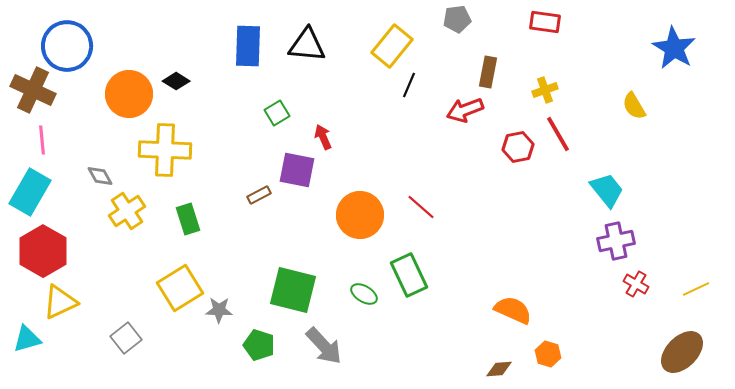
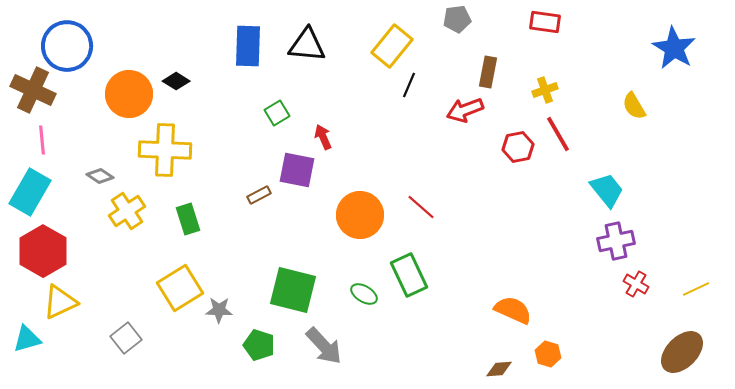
gray diamond at (100, 176): rotated 28 degrees counterclockwise
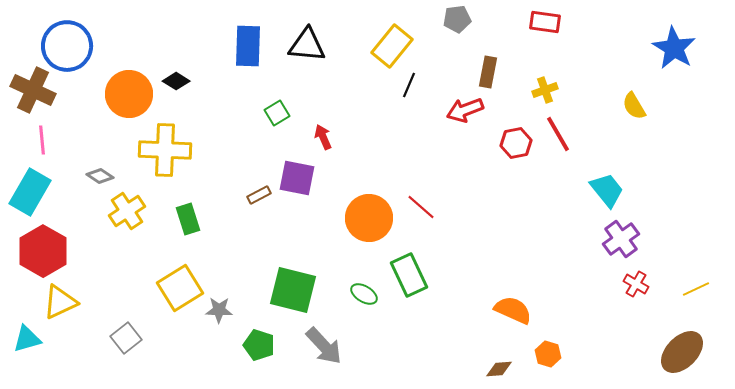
red hexagon at (518, 147): moved 2 px left, 4 px up
purple square at (297, 170): moved 8 px down
orange circle at (360, 215): moved 9 px right, 3 px down
purple cross at (616, 241): moved 5 px right, 2 px up; rotated 24 degrees counterclockwise
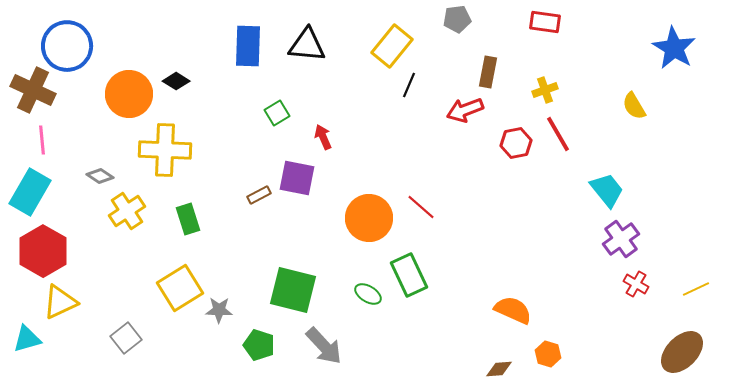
green ellipse at (364, 294): moved 4 px right
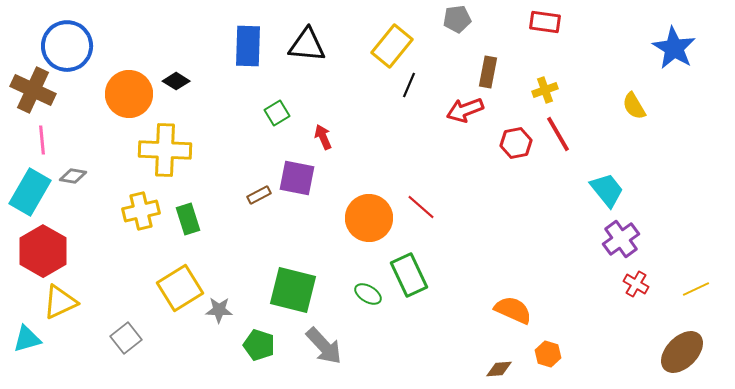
gray diamond at (100, 176): moved 27 px left; rotated 24 degrees counterclockwise
yellow cross at (127, 211): moved 14 px right; rotated 21 degrees clockwise
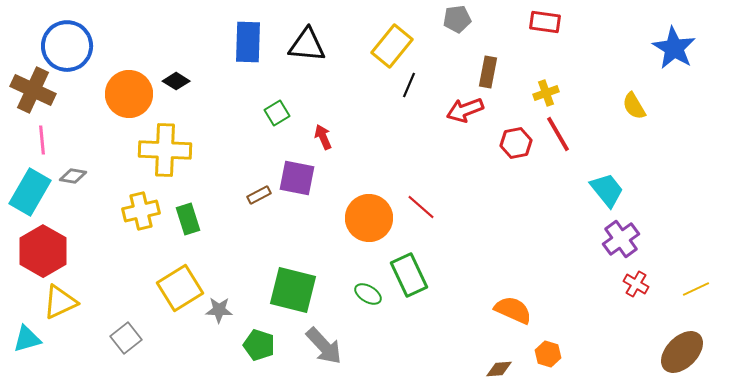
blue rectangle at (248, 46): moved 4 px up
yellow cross at (545, 90): moved 1 px right, 3 px down
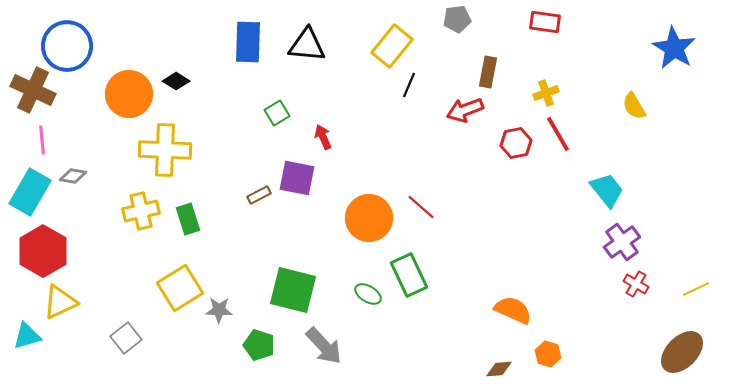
purple cross at (621, 239): moved 1 px right, 3 px down
cyan triangle at (27, 339): moved 3 px up
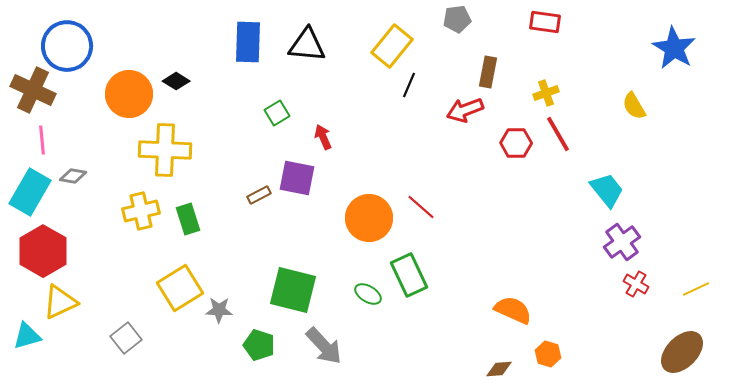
red hexagon at (516, 143): rotated 12 degrees clockwise
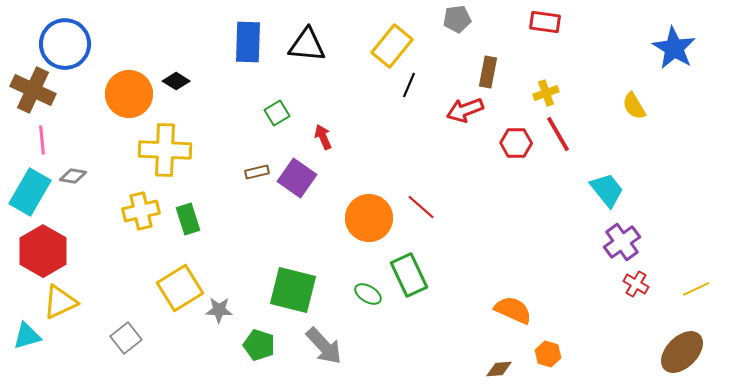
blue circle at (67, 46): moved 2 px left, 2 px up
purple square at (297, 178): rotated 24 degrees clockwise
brown rectangle at (259, 195): moved 2 px left, 23 px up; rotated 15 degrees clockwise
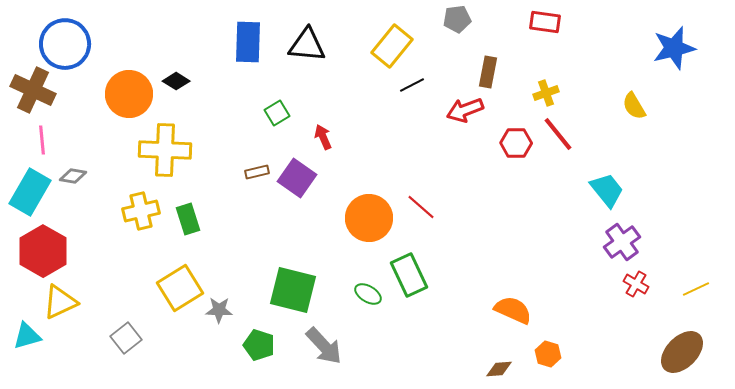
blue star at (674, 48): rotated 27 degrees clockwise
black line at (409, 85): moved 3 px right; rotated 40 degrees clockwise
red line at (558, 134): rotated 9 degrees counterclockwise
